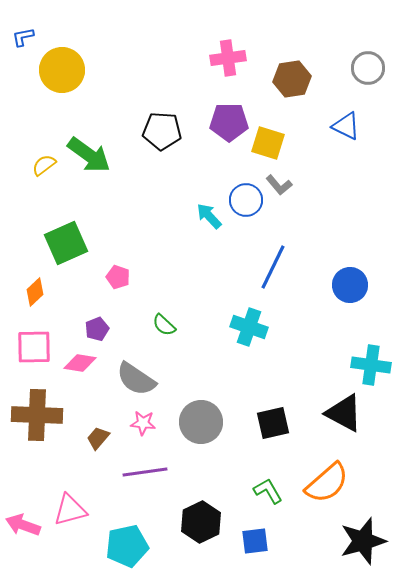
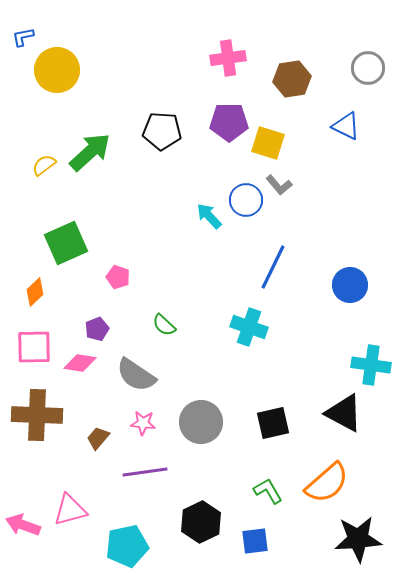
yellow circle at (62, 70): moved 5 px left
green arrow at (89, 155): moved 1 px right, 3 px up; rotated 78 degrees counterclockwise
gray semicircle at (136, 379): moved 4 px up
black star at (363, 541): moved 5 px left, 2 px up; rotated 12 degrees clockwise
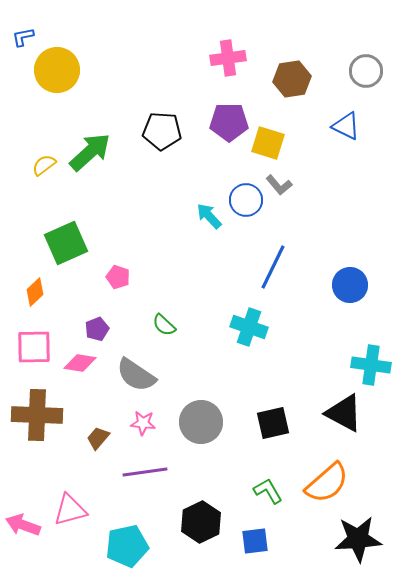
gray circle at (368, 68): moved 2 px left, 3 px down
